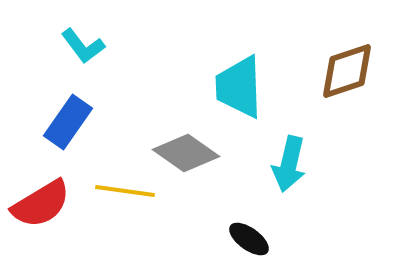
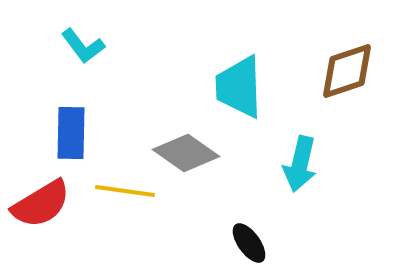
blue rectangle: moved 3 px right, 11 px down; rotated 34 degrees counterclockwise
cyan arrow: moved 11 px right
black ellipse: moved 4 px down; rotated 18 degrees clockwise
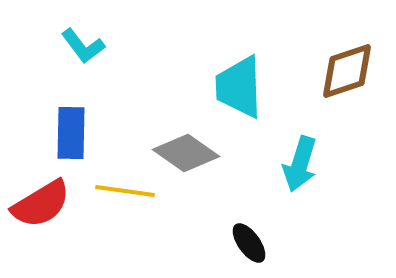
cyan arrow: rotated 4 degrees clockwise
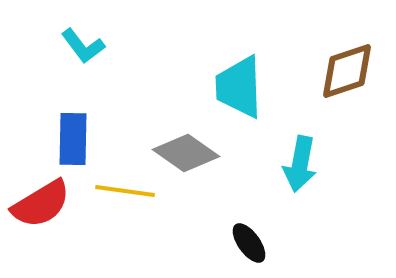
blue rectangle: moved 2 px right, 6 px down
cyan arrow: rotated 6 degrees counterclockwise
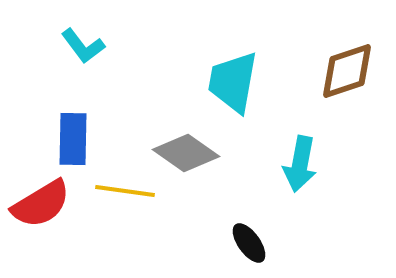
cyan trapezoid: moved 6 px left, 5 px up; rotated 12 degrees clockwise
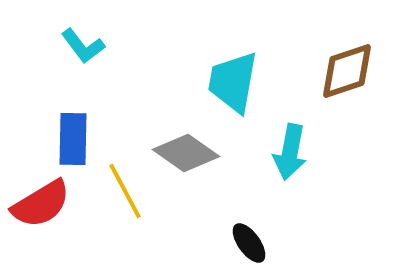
cyan arrow: moved 10 px left, 12 px up
yellow line: rotated 54 degrees clockwise
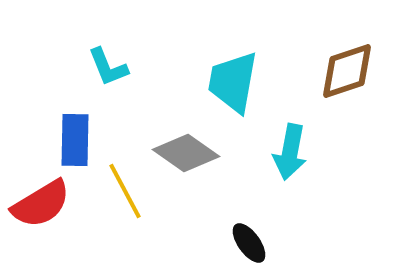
cyan L-shape: moved 25 px right, 21 px down; rotated 15 degrees clockwise
blue rectangle: moved 2 px right, 1 px down
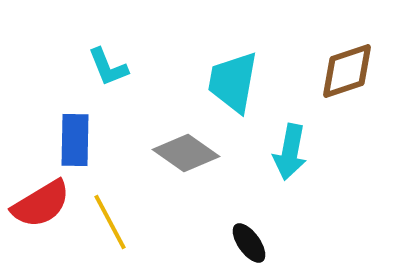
yellow line: moved 15 px left, 31 px down
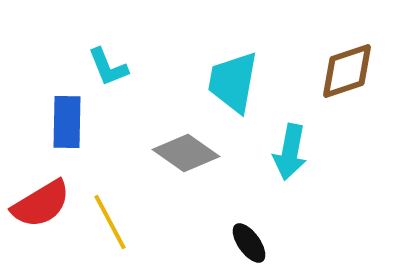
blue rectangle: moved 8 px left, 18 px up
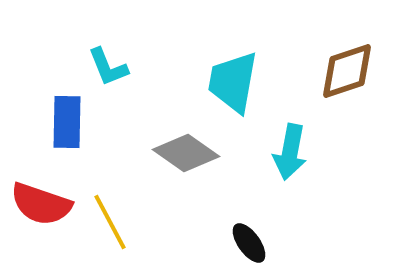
red semicircle: rotated 50 degrees clockwise
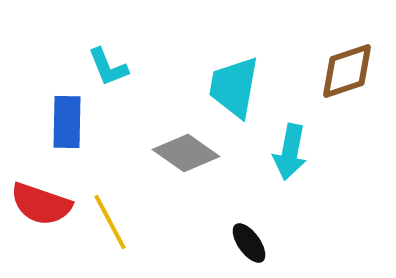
cyan trapezoid: moved 1 px right, 5 px down
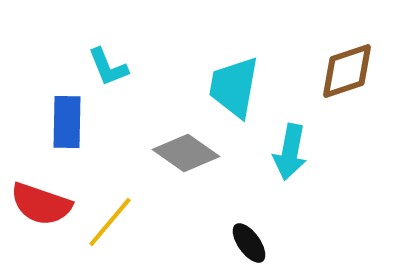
yellow line: rotated 68 degrees clockwise
